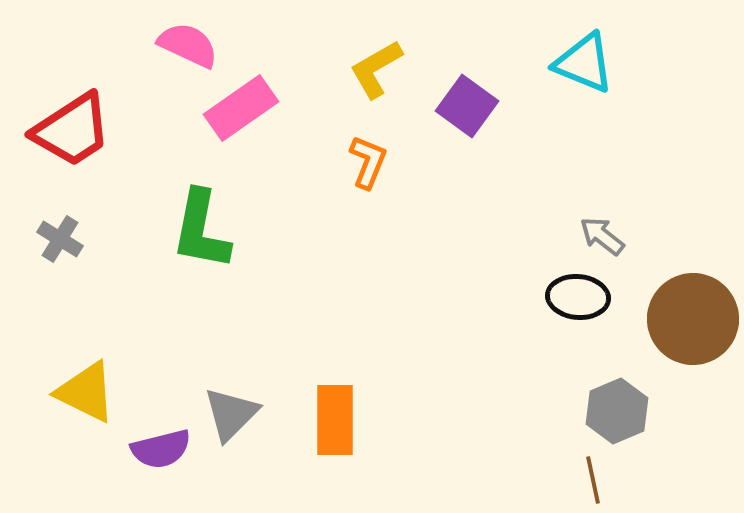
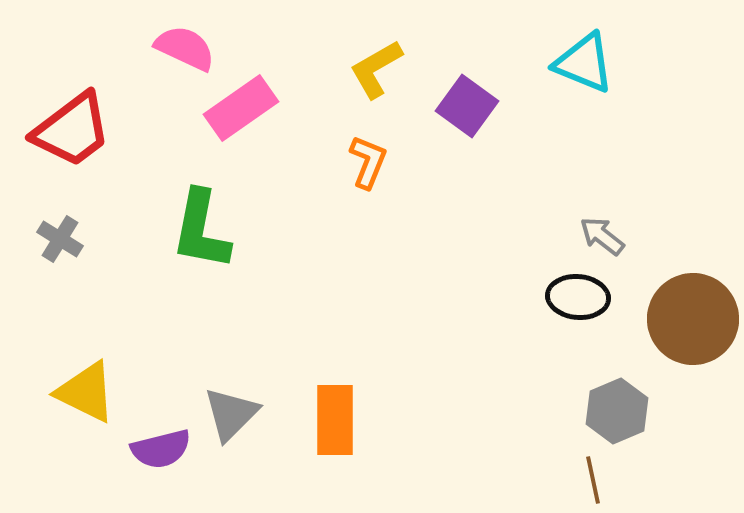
pink semicircle: moved 3 px left, 3 px down
red trapezoid: rotated 4 degrees counterclockwise
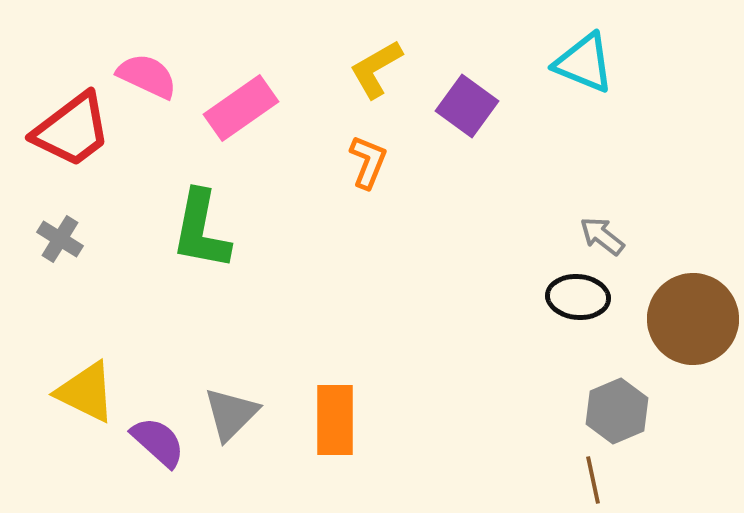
pink semicircle: moved 38 px left, 28 px down
purple semicircle: moved 3 px left, 7 px up; rotated 124 degrees counterclockwise
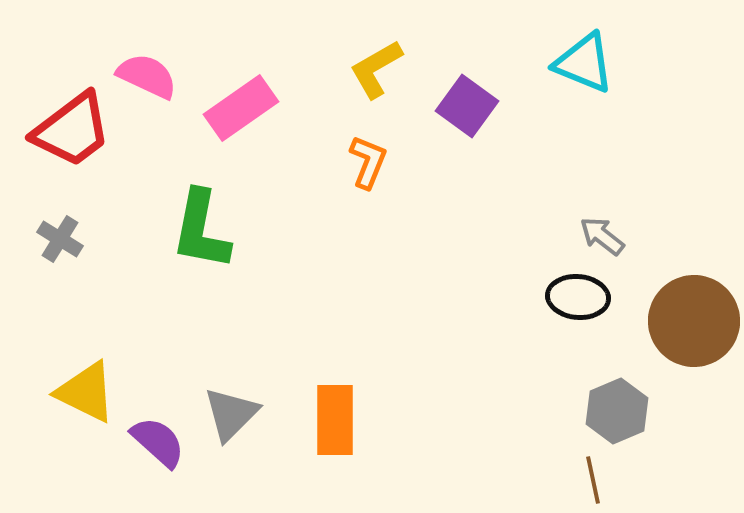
brown circle: moved 1 px right, 2 px down
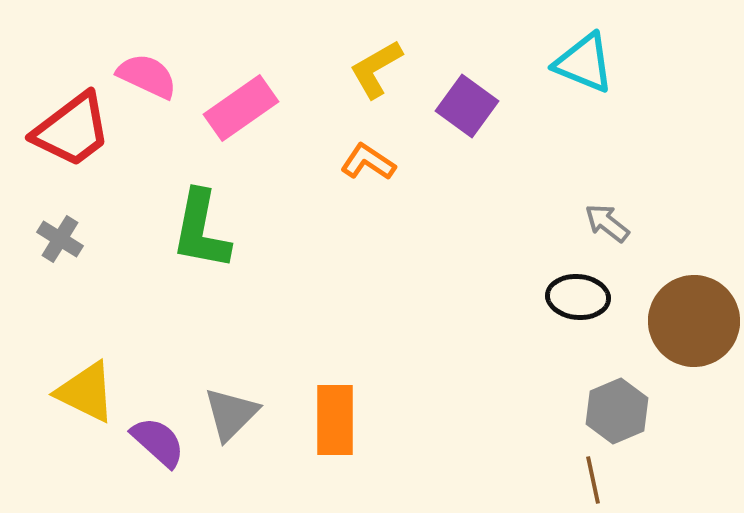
orange L-shape: rotated 78 degrees counterclockwise
gray arrow: moved 5 px right, 13 px up
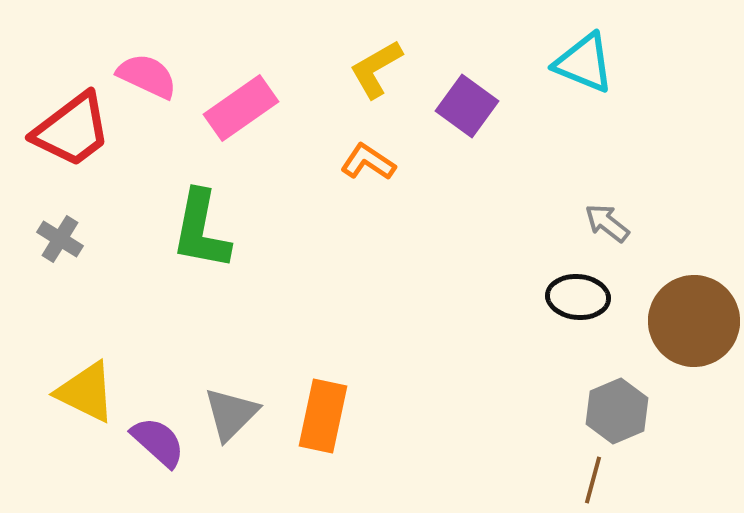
orange rectangle: moved 12 px left, 4 px up; rotated 12 degrees clockwise
brown line: rotated 27 degrees clockwise
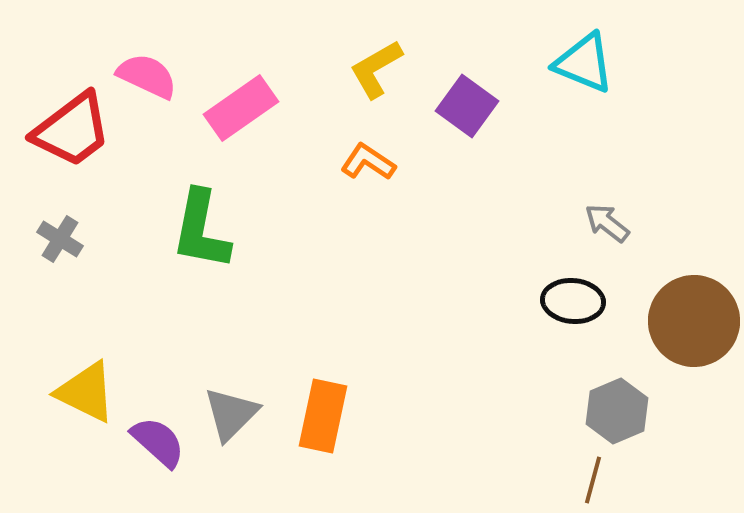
black ellipse: moved 5 px left, 4 px down
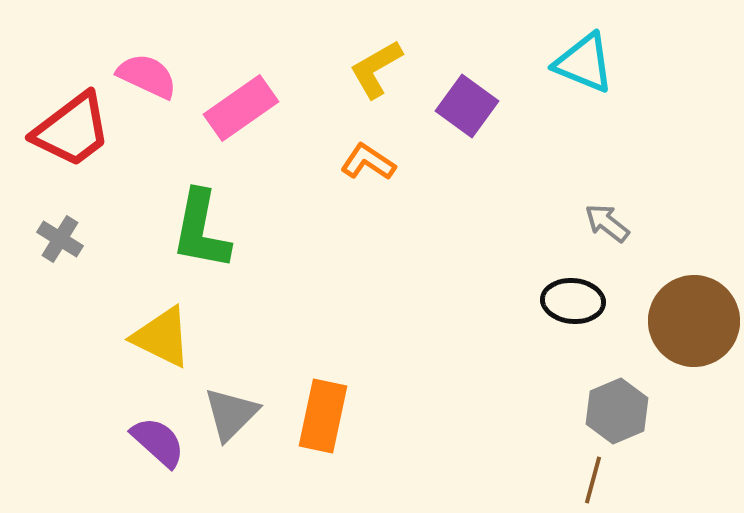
yellow triangle: moved 76 px right, 55 px up
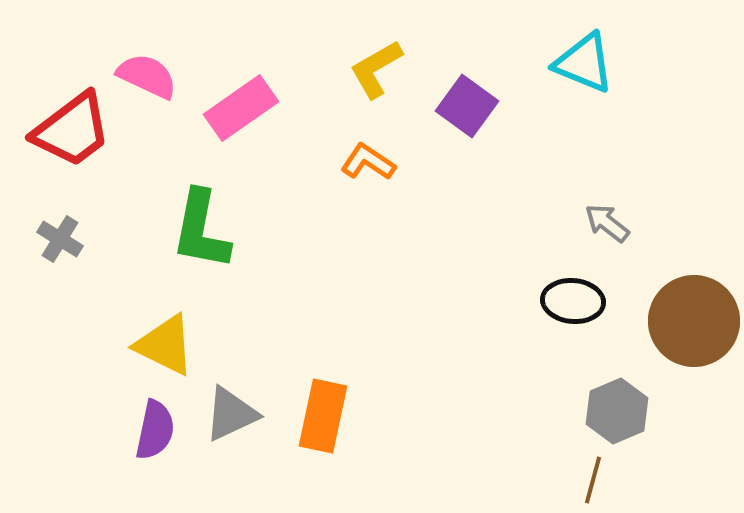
yellow triangle: moved 3 px right, 8 px down
gray triangle: rotated 20 degrees clockwise
purple semicircle: moved 3 px left, 12 px up; rotated 60 degrees clockwise
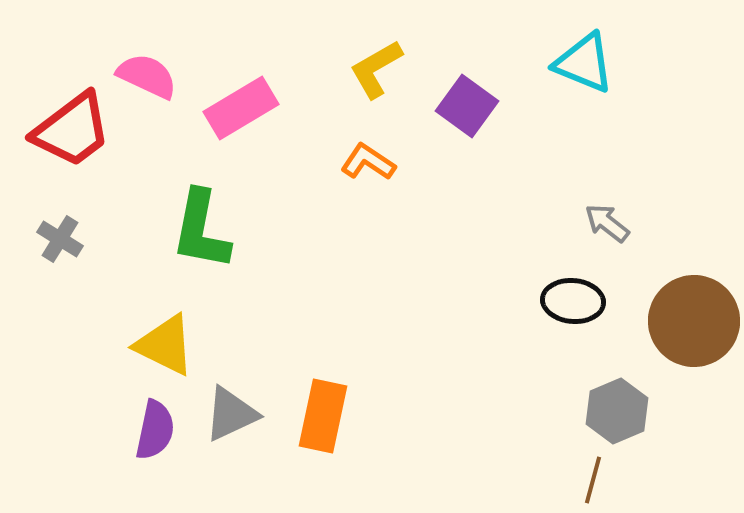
pink rectangle: rotated 4 degrees clockwise
